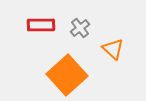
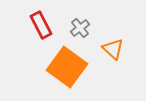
red rectangle: rotated 64 degrees clockwise
orange square: moved 8 px up; rotated 12 degrees counterclockwise
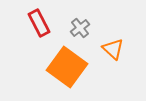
red rectangle: moved 2 px left, 2 px up
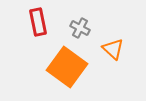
red rectangle: moved 1 px left, 1 px up; rotated 16 degrees clockwise
gray cross: rotated 24 degrees counterclockwise
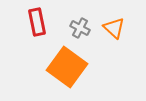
red rectangle: moved 1 px left
orange triangle: moved 1 px right, 21 px up
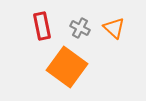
red rectangle: moved 5 px right, 4 px down
